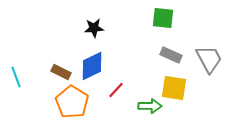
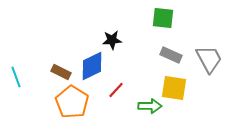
black star: moved 18 px right, 12 px down
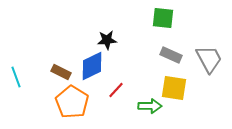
black star: moved 5 px left
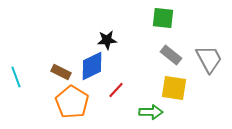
gray rectangle: rotated 15 degrees clockwise
green arrow: moved 1 px right, 6 px down
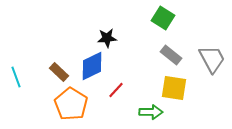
green square: rotated 25 degrees clockwise
black star: moved 2 px up
gray trapezoid: moved 3 px right
brown rectangle: moved 2 px left; rotated 18 degrees clockwise
orange pentagon: moved 1 px left, 2 px down
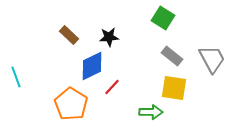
black star: moved 2 px right, 1 px up
gray rectangle: moved 1 px right, 1 px down
brown rectangle: moved 10 px right, 37 px up
red line: moved 4 px left, 3 px up
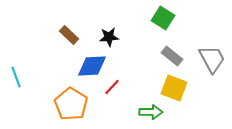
blue diamond: rotated 24 degrees clockwise
yellow square: rotated 12 degrees clockwise
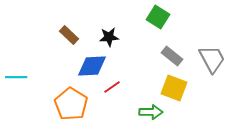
green square: moved 5 px left, 1 px up
cyan line: rotated 70 degrees counterclockwise
red line: rotated 12 degrees clockwise
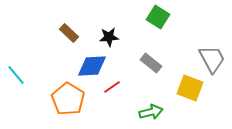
brown rectangle: moved 2 px up
gray rectangle: moved 21 px left, 7 px down
cyan line: moved 2 px up; rotated 50 degrees clockwise
yellow square: moved 16 px right
orange pentagon: moved 3 px left, 5 px up
green arrow: rotated 15 degrees counterclockwise
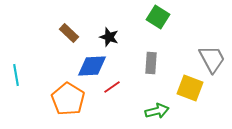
black star: rotated 24 degrees clockwise
gray rectangle: rotated 55 degrees clockwise
cyan line: rotated 30 degrees clockwise
green arrow: moved 6 px right, 1 px up
